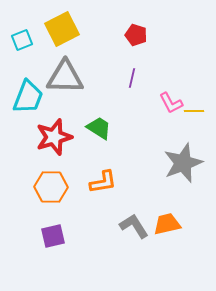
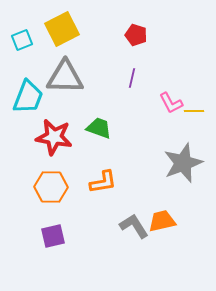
green trapezoid: rotated 12 degrees counterclockwise
red star: rotated 27 degrees clockwise
orange trapezoid: moved 5 px left, 3 px up
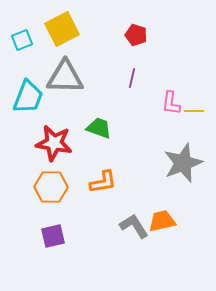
pink L-shape: rotated 35 degrees clockwise
red star: moved 6 px down
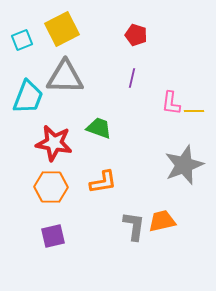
gray star: moved 1 px right, 2 px down
gray L-shape: rotated 40 degrees clockwise
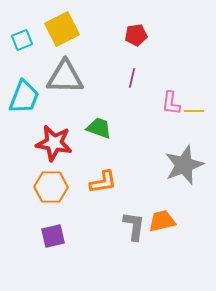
red pentagon: rotated 25 degrees counterclockwise
cyan trapezoid: moved 4 px left
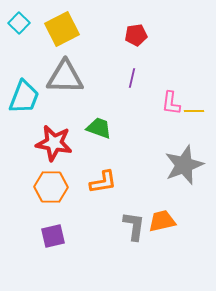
cyan square: moved 3 px left, 17 px up; rotated 25 degrees counterclockwise
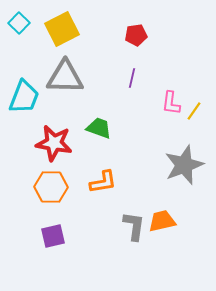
yellow line: rotated 54 degrees counterclockwise
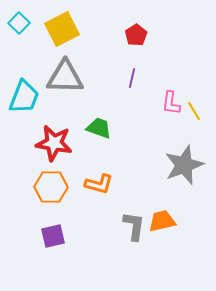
red pentagon: rotated 25 degrees counterclockwise
yellow line: rotated 66 degrees counterclockwise
orange L-shape: moved 4 px left, 2 px down; rotated 24 degrees clockwise
